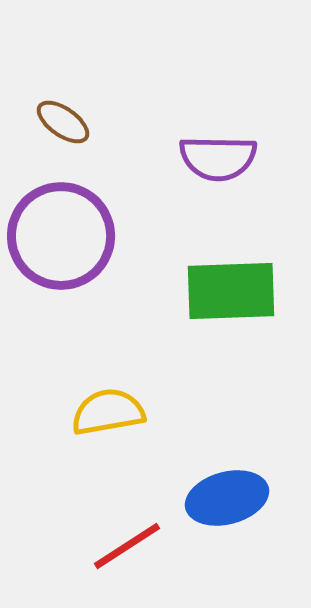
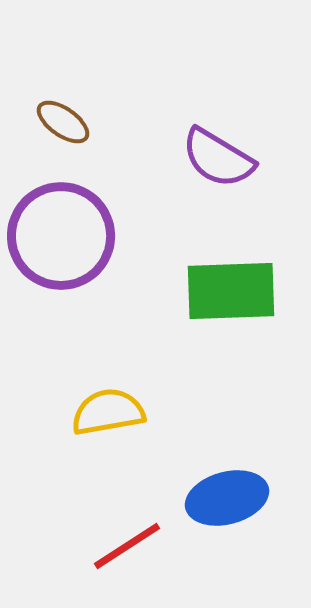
purple semicircle: rotated 30 degrees clockwise
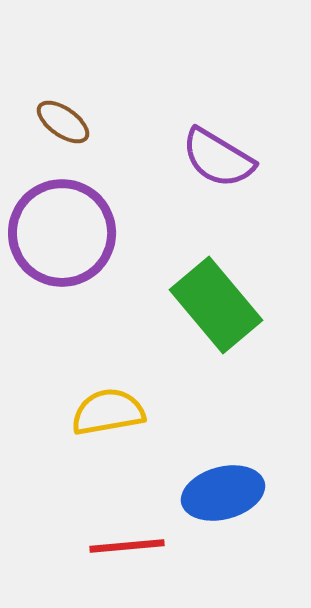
purple circle: moved 1 px right, 3 px up
green rectangle: moved 15 px left, 14 px down; rotated 52 degrees clockwise
blue ellipse: moved 4 px left, 5 px up
red line: rotated 28 degrees clockwise
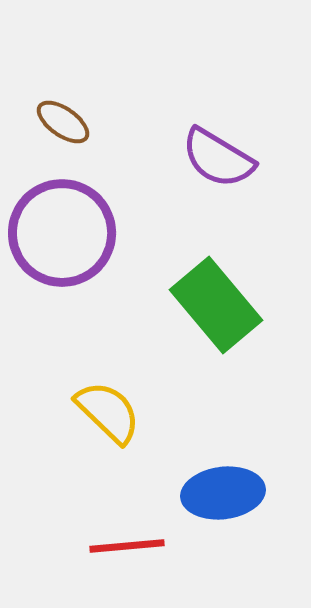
yellow semicircle: rotated 54 degrees clockwise
blue ellipse: rotated 8 degrees clockwise
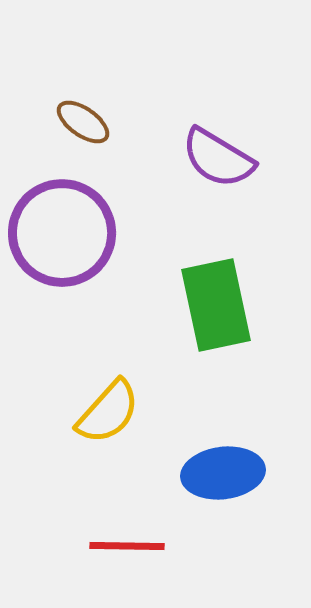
brown ellipse: moved 20 px right
green rectangle: rotated 28 degrees clockwise
yellow semicircle: rotated 88 degrees clockwise
blue ellipse: moved 20 px up
red line: rotated 6 degrees clockwise
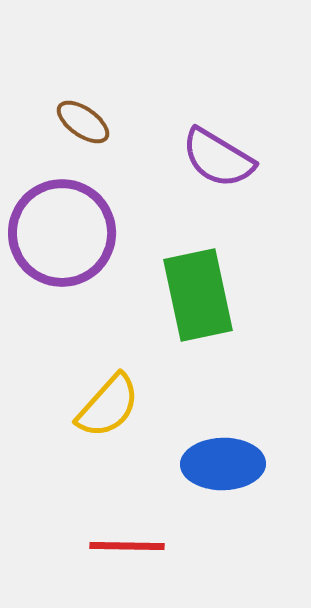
green rectangle: moved 18 px left, 10 px up
yellow semicircle: moved 6 px up
blue ellipse: moved 9 px up; rotated 6 degrees clockwise
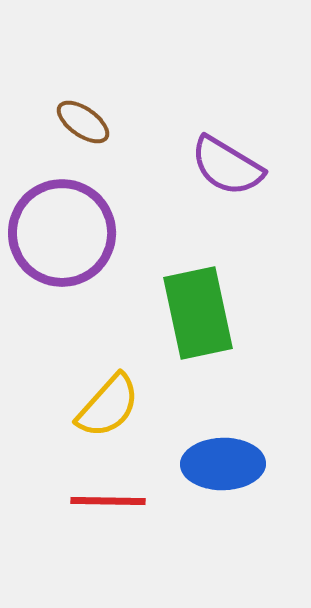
purple semicircle: moved 9 px right, 8 px down
green rectangle: moved 18 px down
red line: moved 19 px left, 45 px up
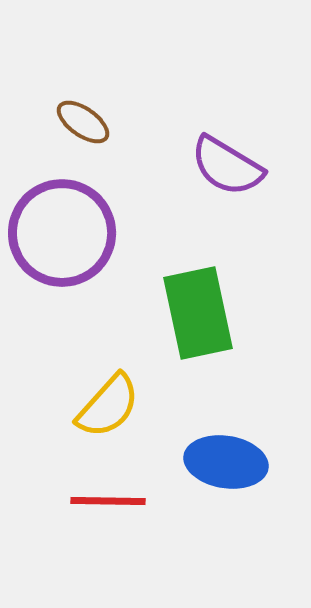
blue ellipse: moved 3 px right, 2 px up; rotated 10 degrees clockwise
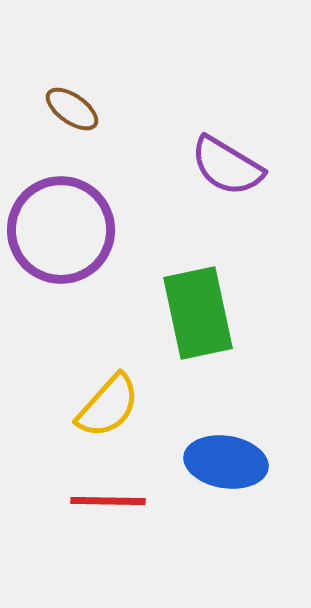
brown ellipse: moved 11 px left, 13 px up
purple circle: moved 1 px left, 3 px up
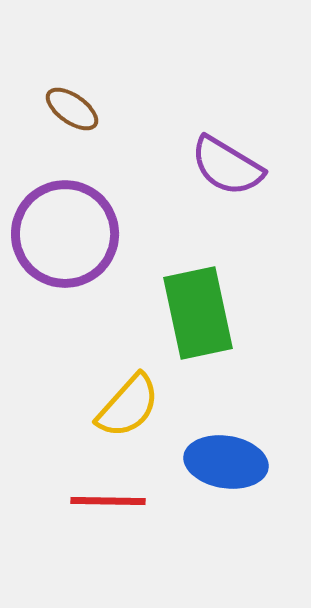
purple circle: moved 4 px right, 4 px down
yellow semicircle: moved 20 px right
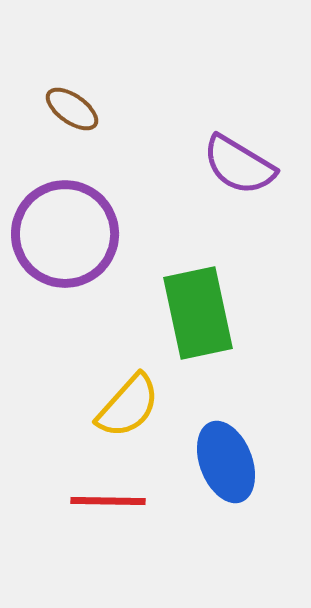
purple semicircle: moved 12 px right, 1 px up
blue ellipse: rotated 60 degrees clockwise
